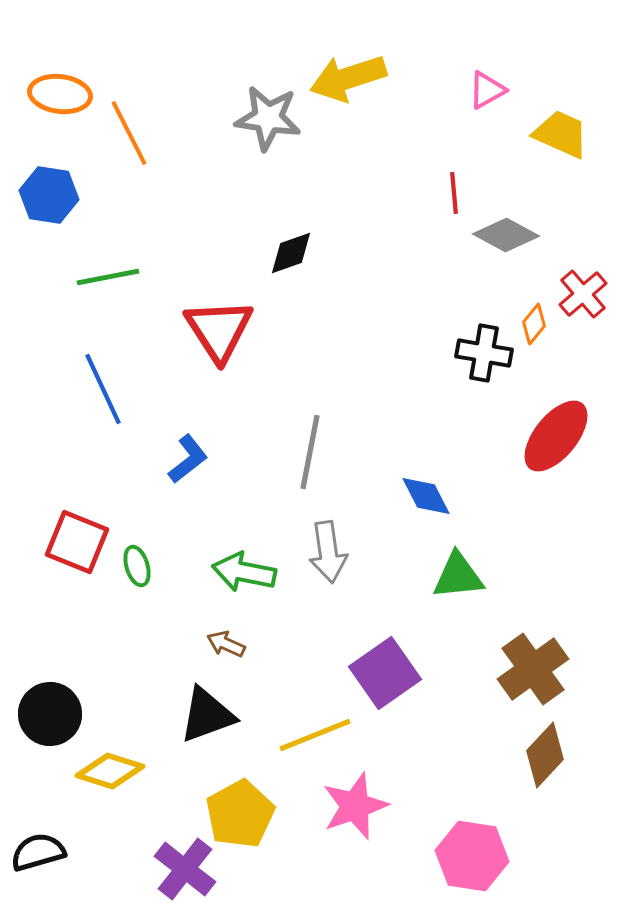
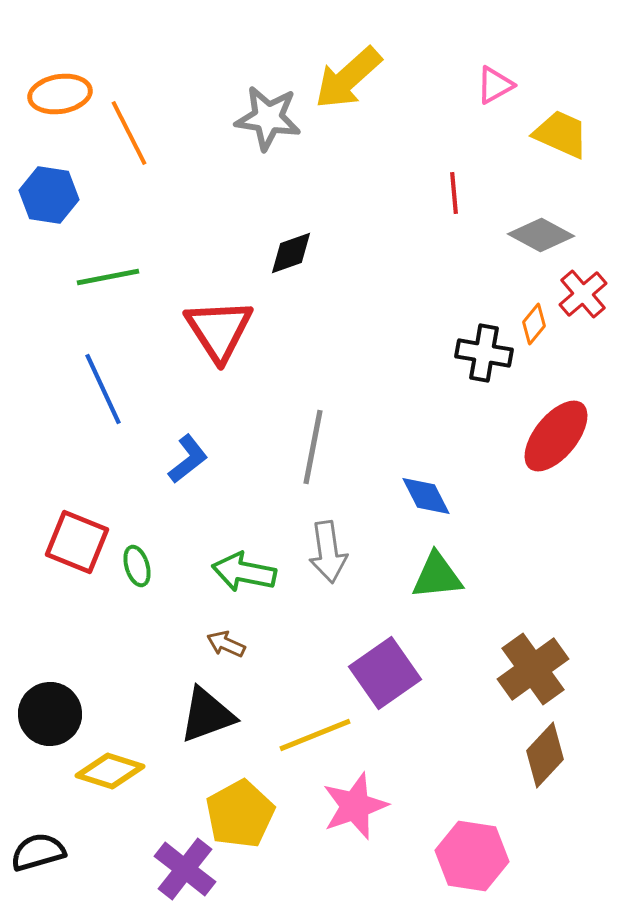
yellow arrow: rotated 24 degrees counterclockwise
pink triangle: moved 8 px right, 5 px up
orange ellipse: rotated 16 degrees counterclockwise
gray diamond: moved 35 px right
gray line: moved 3 px right, 5 px up
green triangle: moved 21 px left
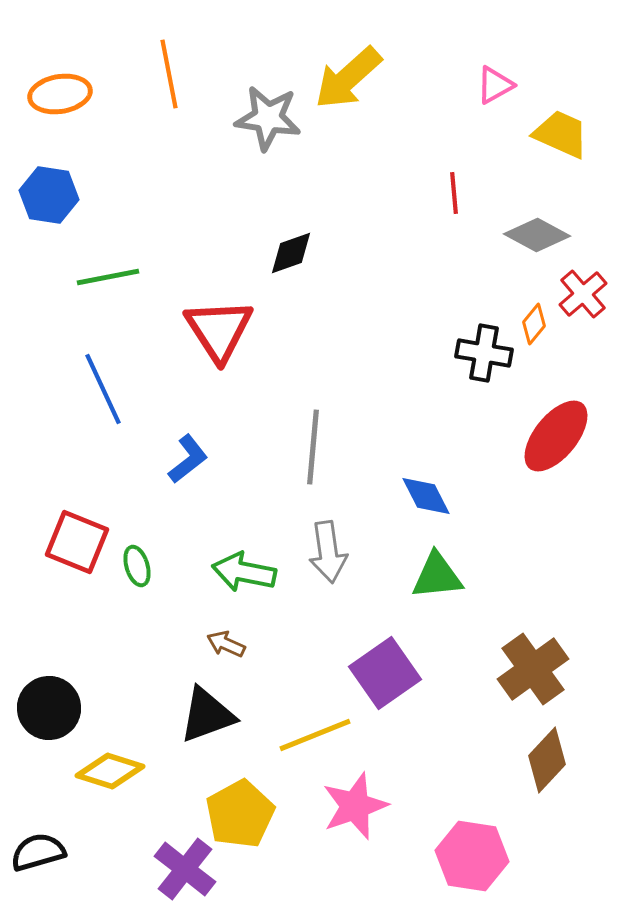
orange line: moved 40 px right, 59 px up; rotated 16 degrees clockwise
gray diamond: moved 4 px left
gray line: rotated 6 degrees counterclockwise
black circle: moved 1 px left, 6 px up
brown diamond: moved 2 px right, 5 px down
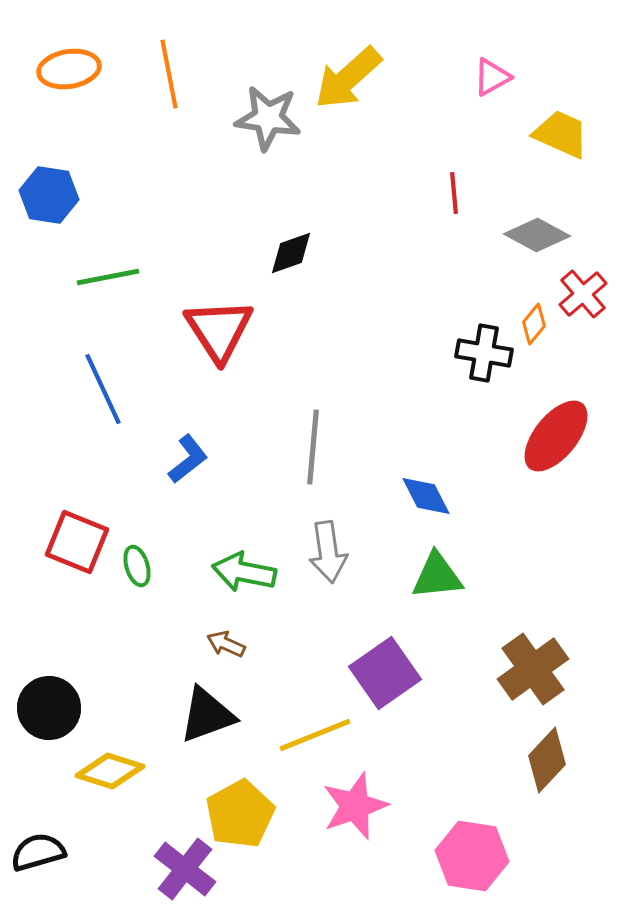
pink triangle: moved 3 px left, 8 px up
orange ellipse: moved 9 px right, 25 px up
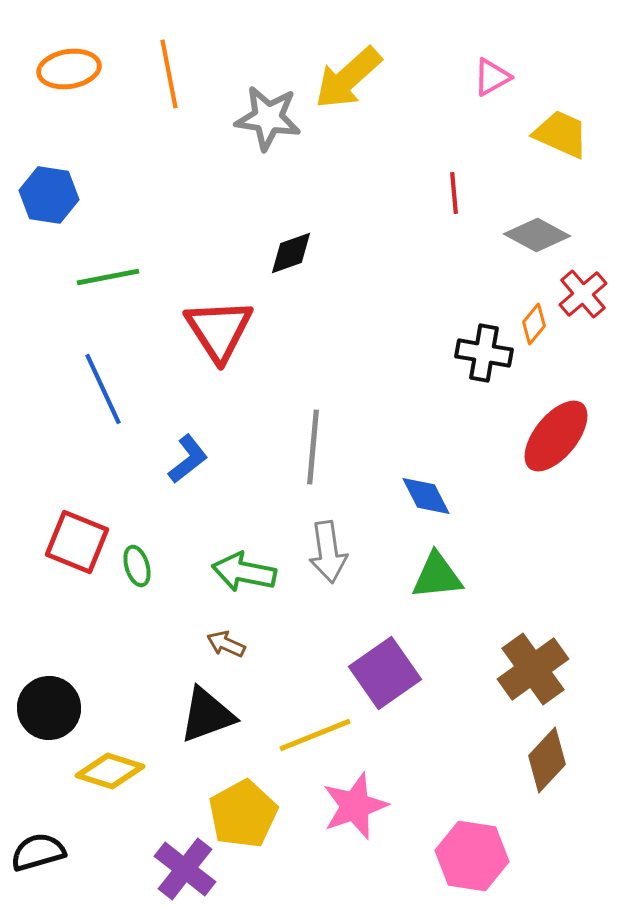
yellow pentagon: moved 3 px right
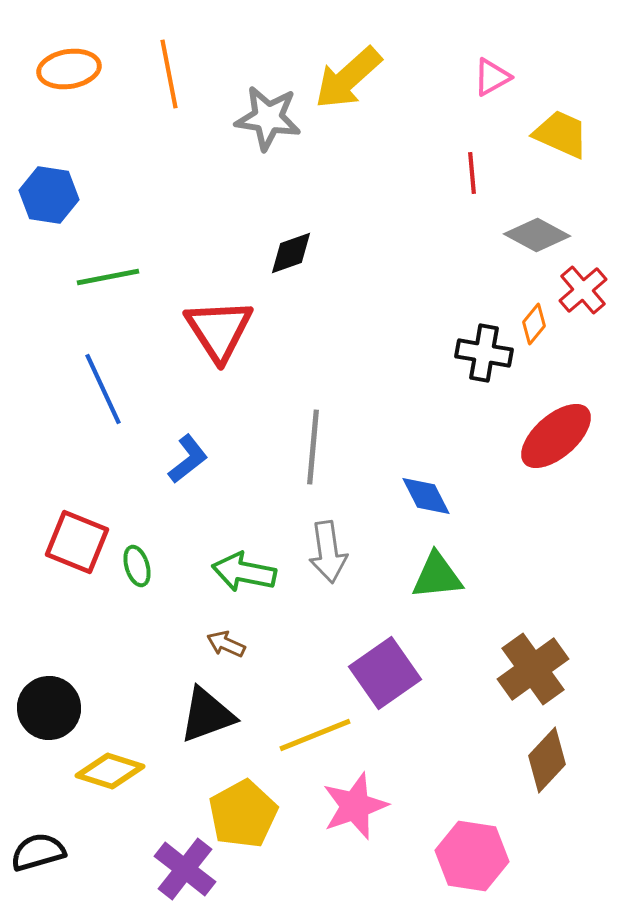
red line: moved 18 px right, 20 px up
red cross: moved 4 px up
red ellipse: rotated 10 degrees clockwise
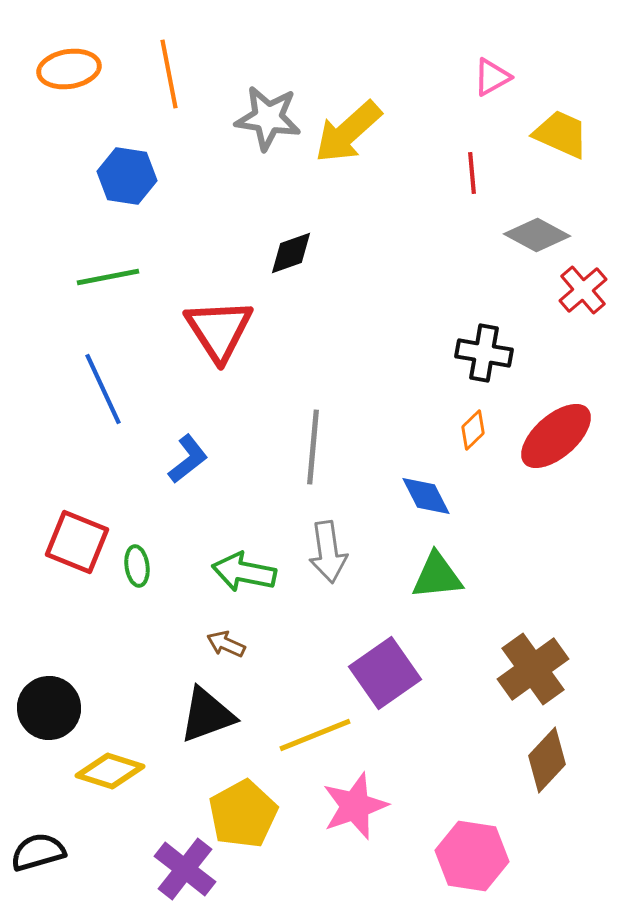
yellow arrow: moved 54 px down
blue hexagon: moved 78 px right, 19 px up
orange diamond: moved 61 px left, 106 px down; rotated 6 degrees clockwise
green ellipse: rotated 9 degrees clockwise
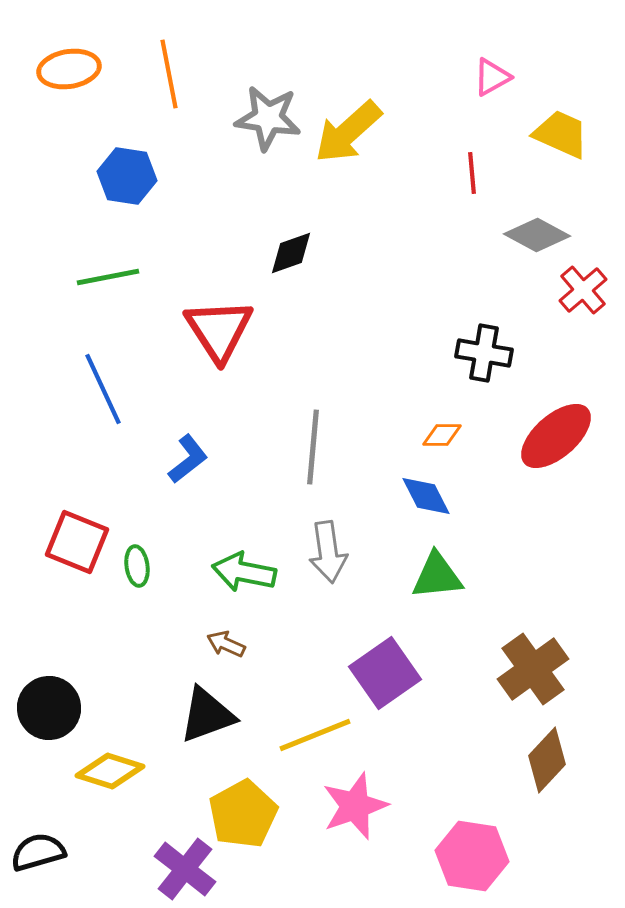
orange diamond: moved 31 px left, 5 px down; rotated 45 degrees clockwise
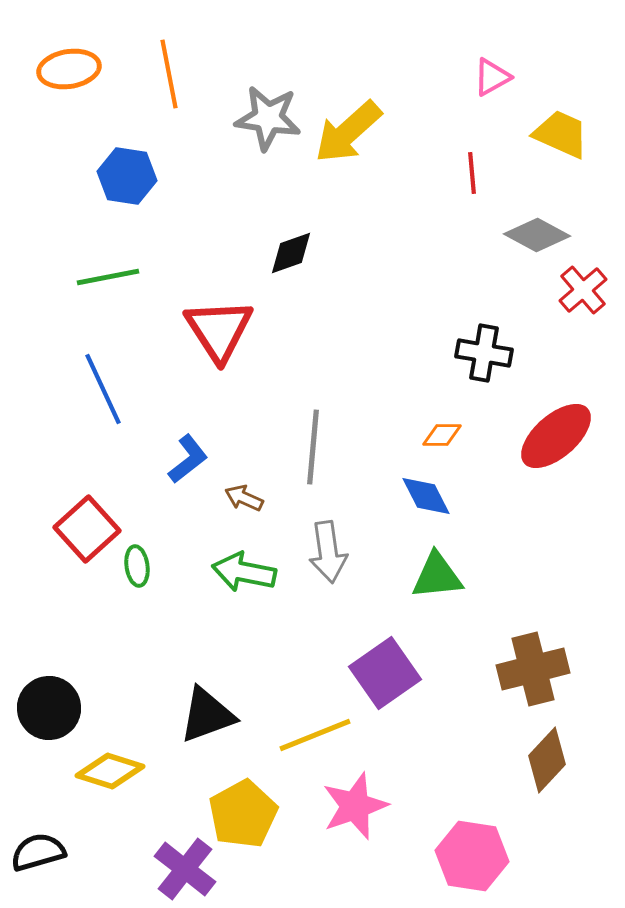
red square: moved 10 px right, 13 px up; rotated 26 degrees clockwise
brown arrow: moved 18 px right, 146 px up
brown cross: rotated 22 degrees clockwise
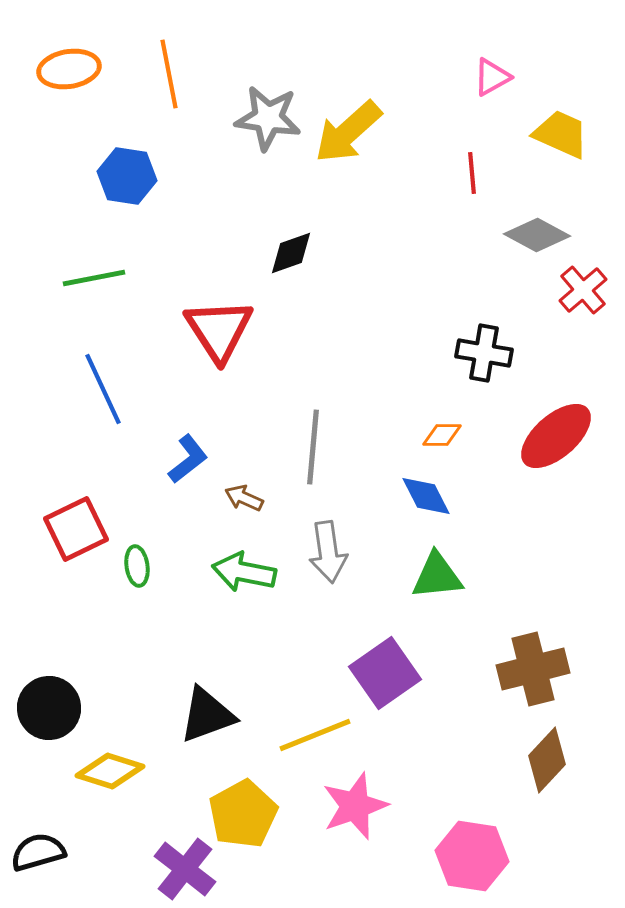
green line: moved 14 px left, 1 px down
red square: moved 11 px left; rotated 16 degrees clockwise
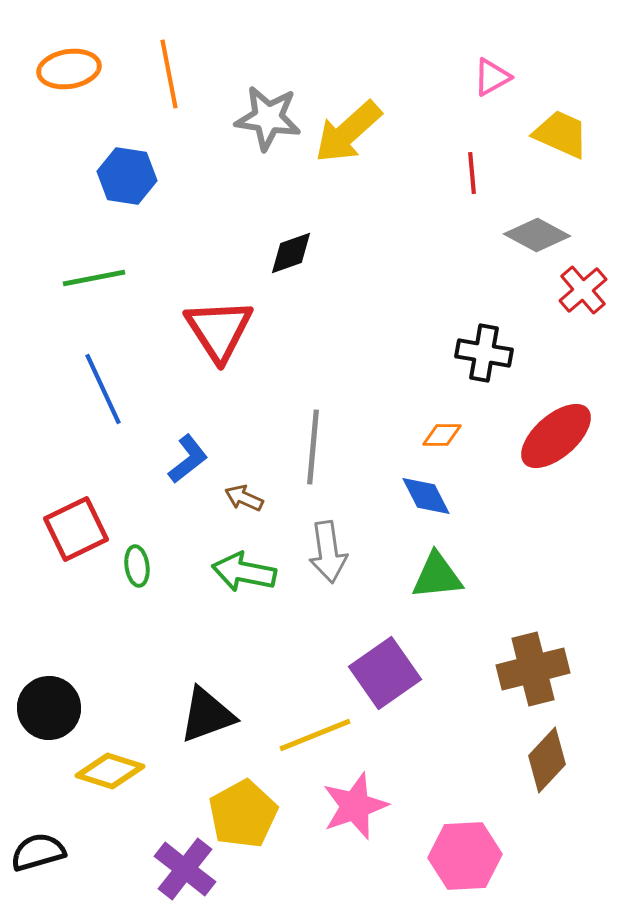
pink hexagon: moved 7 px left; rotated 12 degrees counterclockwise
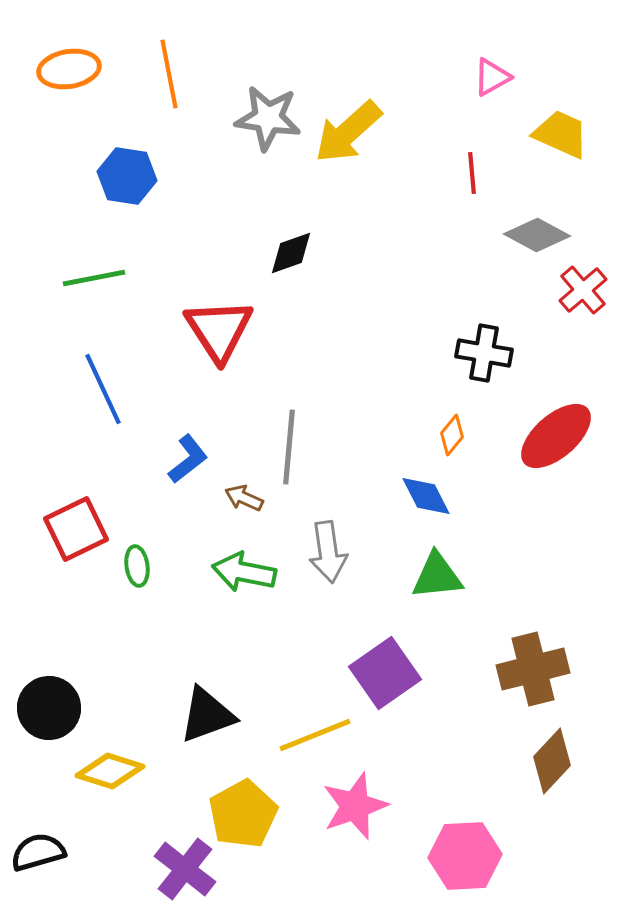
orange diamond: moved 10 px right; rotated 51 degrees counterclockwise
gray line: moved 24 px left
brown diamond: moved 5 px right, 1 px down
